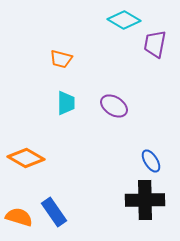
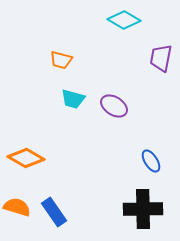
purple trapezoid: moved 6 px right, 14 px down
orange trapezoid: moved 1 px down
cyan trapezoid: moved 7 px right, 4 px up; rotated 105 degrees clockwise
black cross: moved 2 px left, 9 px down
orange semicircle: moved 2 px left, 10 px up
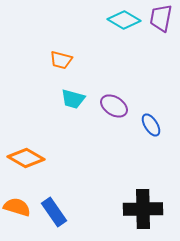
purple trapezoid: moved 40 px up
blue ellipse: moved 36 px up
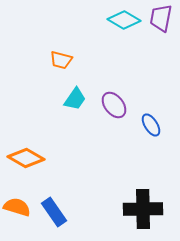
cyan trapezoid: moved 2 px right; rotated 70 degrees counterclockwise
purple ellipse: moved 1 px up; rotated 20 degrees clockwise
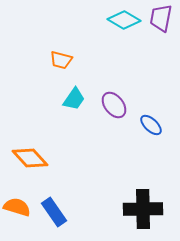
cyan trapezoid: moved 1 px left
blue ellipse: rotated 15 degrees counterclockwise
orange diamond: moved 4 px right; rotated 18 degrees clockwise
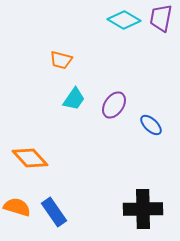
purple ellipse: rotated 72 degrees clockwise
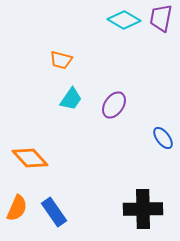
cyan trapezoid: moved 3 px left
blue ellipse: moved 12 px right, 13 px down; rotated 10 degrees clockwise
orange semicircle: moved 1 px down; rotated 96 degrees clockwise
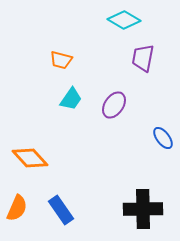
purple trapezoid: moved 18 px left, 40 px down
blue rectangle: moved 7 px right, 2 px up
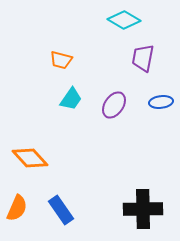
blue ellipse: moved 2 px left, 36 px up; rotated 60 degrees counterclockwise
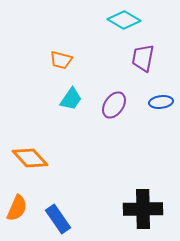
blue rectangle: moved 3 px left, 9 px down
